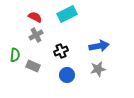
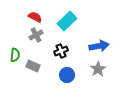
cyan rectangle: moved 7 px down; rotated 18 degrees counterclockwise
gray star: rotated 21 degrees counterclockwise
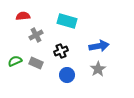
red semicircle: moved 12 px left, 1 px up; rotated 32 degrees counterclockwise
cyan rectangle: rotated 60 degrees clockwise
green semicircle: moved 6 px down; rotated 120 degrees counterclockwise
gray rectangle: moved 3 px right, 3 px up
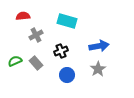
gray rectangle: rotated 24 degrees clockwise
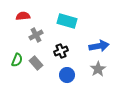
green semicircle: moved 2 px right, 1 px up; rotated 136 degrees clockwise
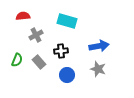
black cross: rotated 16 degrees clockwise
gray rectangle: moved 3 px right, 1 px up
gray star: rotated 21 degrees counterclockwise
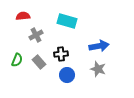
black cross: moved 3 px down
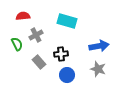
green semicircle: moved 16 px up; rotated 48 degrees counterclockwise
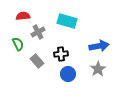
gray cross: moved 2 px right, 3 px up
green semicircle: moved 1 px right
gray rectangle: moved 2 px left, 1 px up
gray star: rotated 21 degrees clockwise
blue circle: moved 1 px right, 1 px up
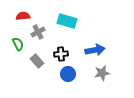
blue arrow: moved 4 px left, 4 px down
gray star: moved 4 px right, 4 px down; rotated 21 degrees clockwise
